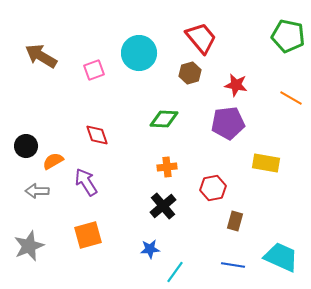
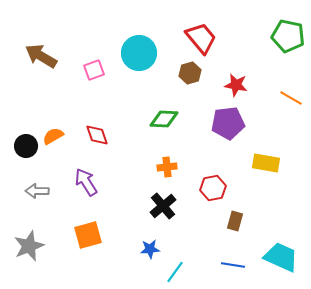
orange semicircle: moved 25 px up
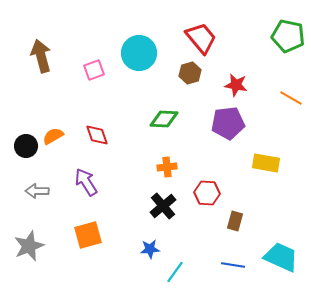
brown arrow: rotated 44 degrees clockwise
red hexagon: moved 6 px left, 5 px down; rotated 15 degrees clockwise
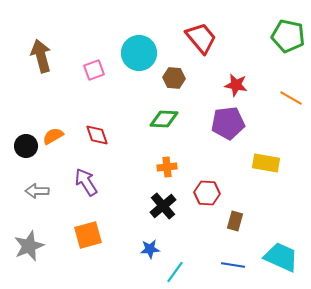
brown hexagon: moved 16 px left, 5 px down; rotated 20 degrees clockwise
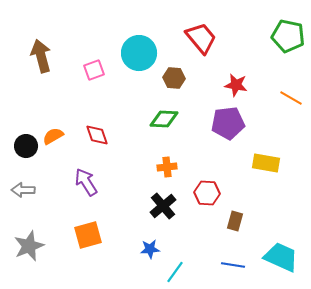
gray arrow: moved 14 px left, 1 px up
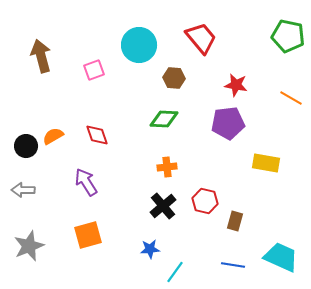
cyan circle: moved 8 px up
red hexagon: moved 2 px left, 8 px down; rotated 10 degrees clockwise
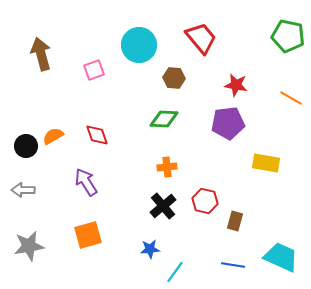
brown arrow: moved 2 px up
gray star: rotated 12 degrees clockwise
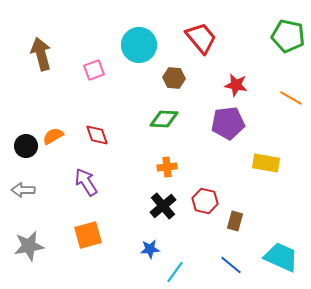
blue line: moved 2 px left; rotated 30 degrees clockwise
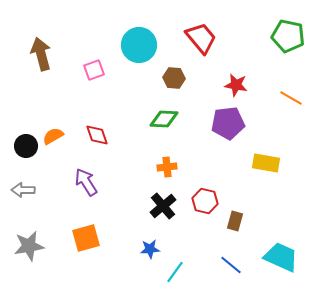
orange square: moved 2 px left, 3 px down
